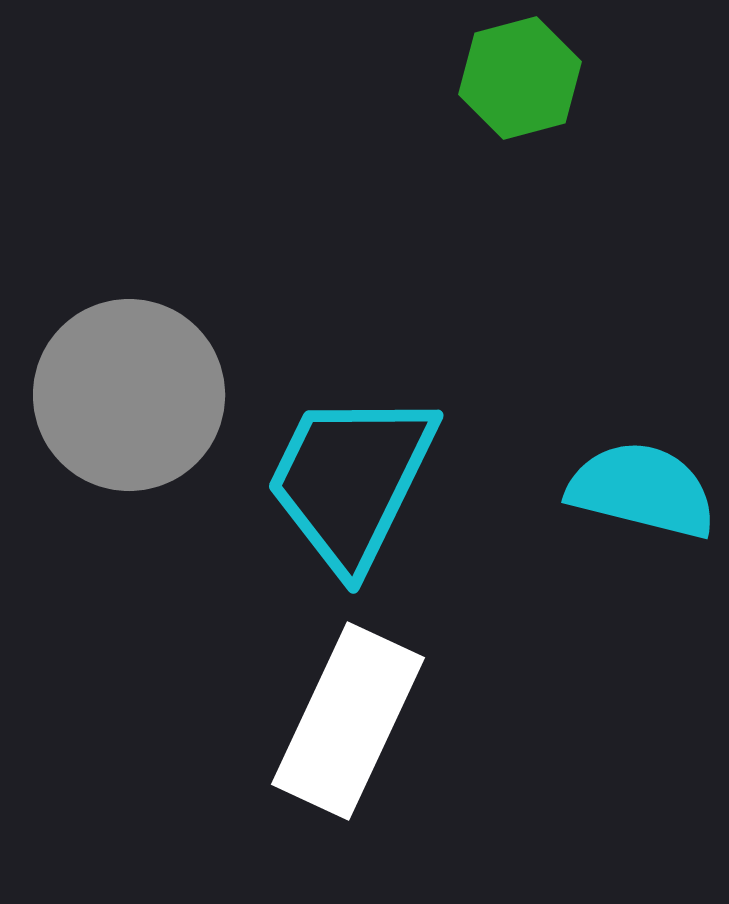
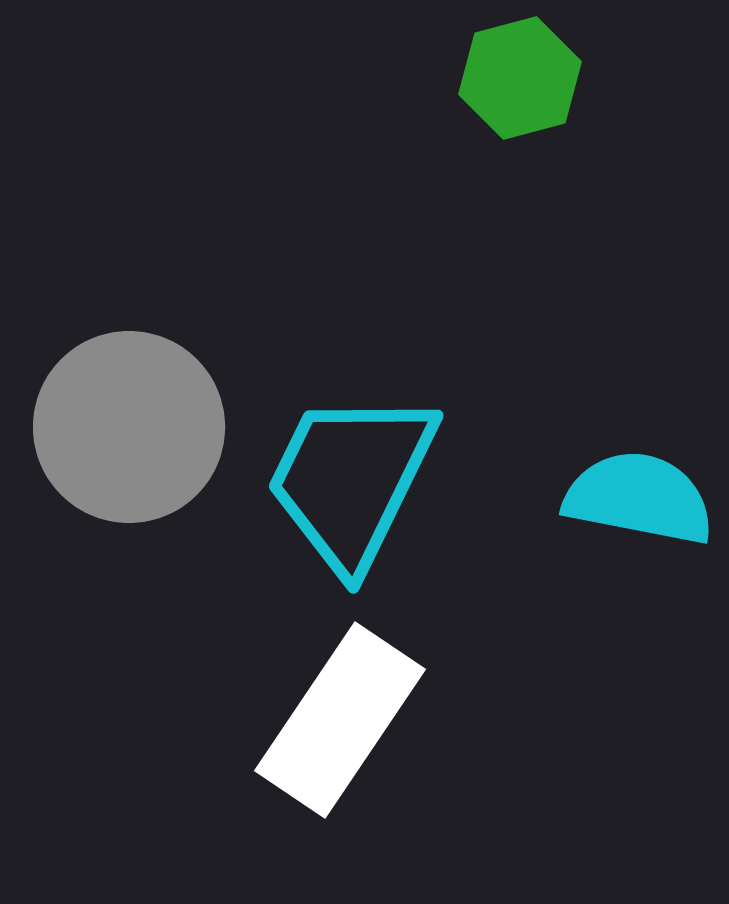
gray circle: moved 32 px down
cyan semicircle: moved 3 px left, 8 px down; rotated 3 degrees counterclockwise
white rectangle: moved 8 px left, 1 px up; rotated 9 degrees clockwise
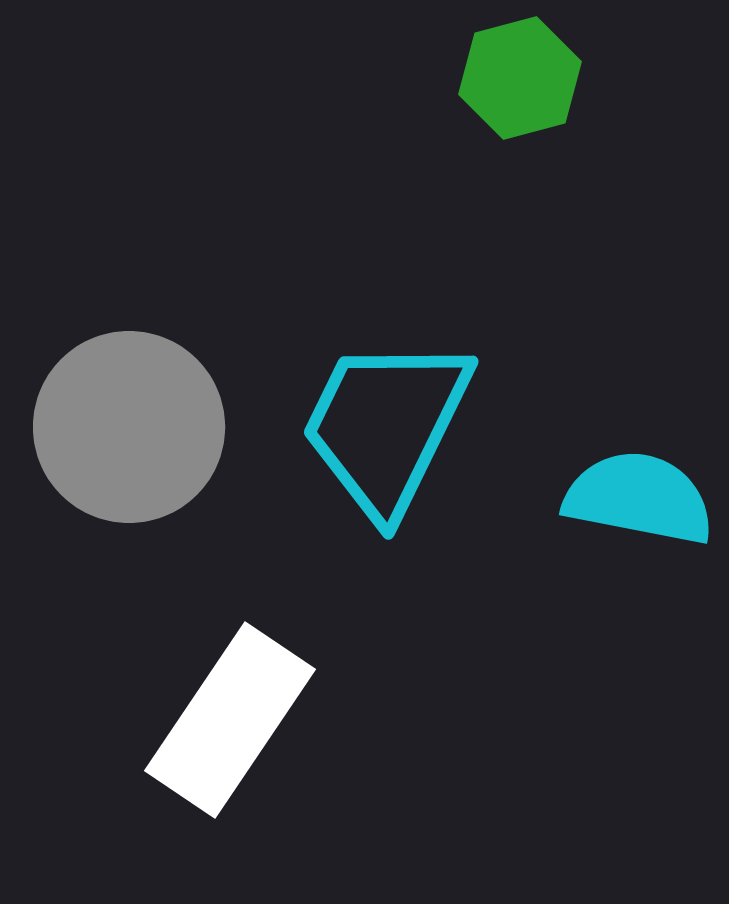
cyan trapezoid: moved 35 px right, 54 px up
white rectangle: moved 110 px left
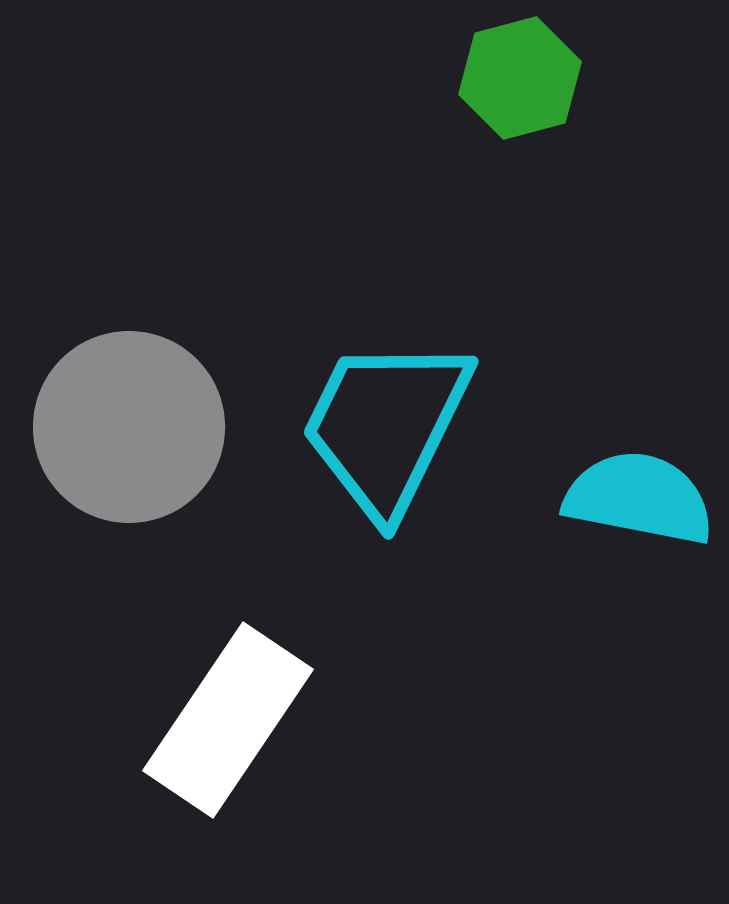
white rectangle: moved 2 px left
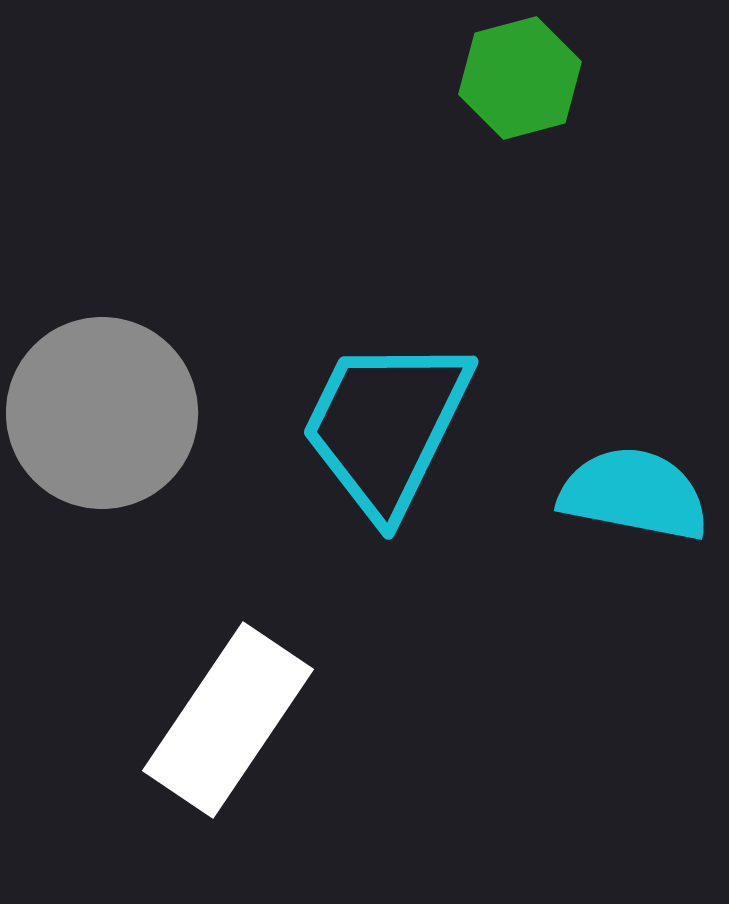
gray circle: moved 27 px left, 14 px up
cyan semicircle: moved 5 px left, 4 px up
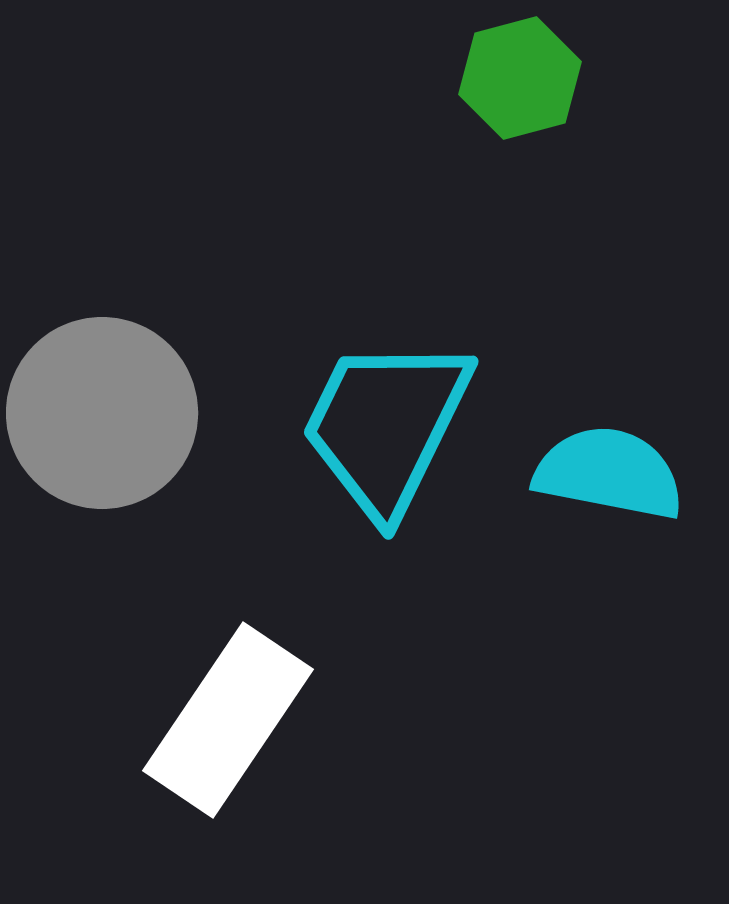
cyan semicircle: moved 25 px left, 21 px up
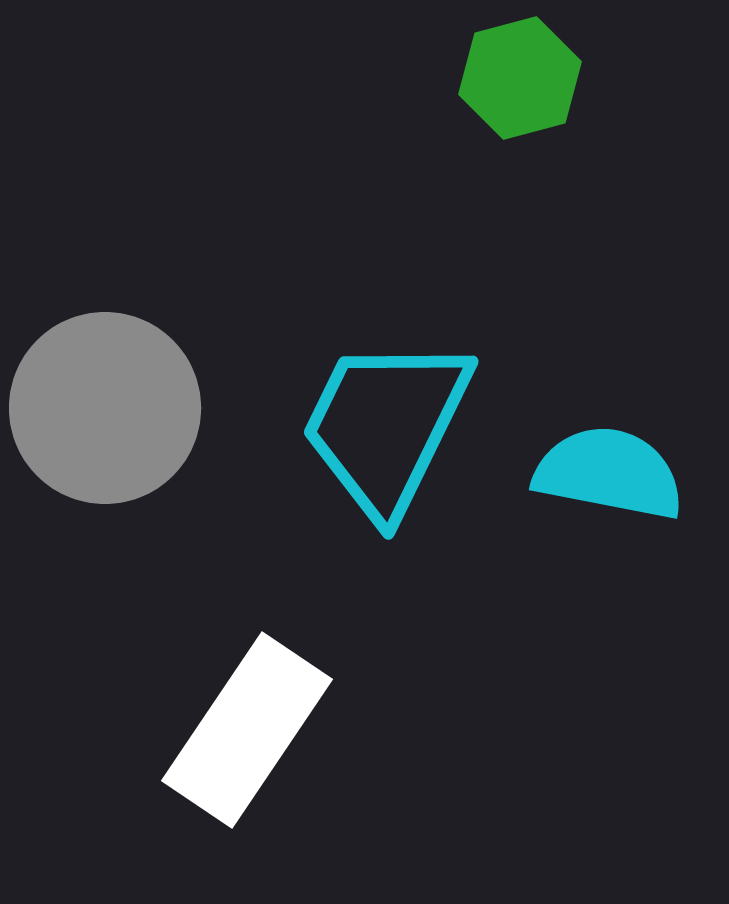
gray circle: moved 3 px right, 5 px up
white rectangle: moved 19 px right, 10 px down
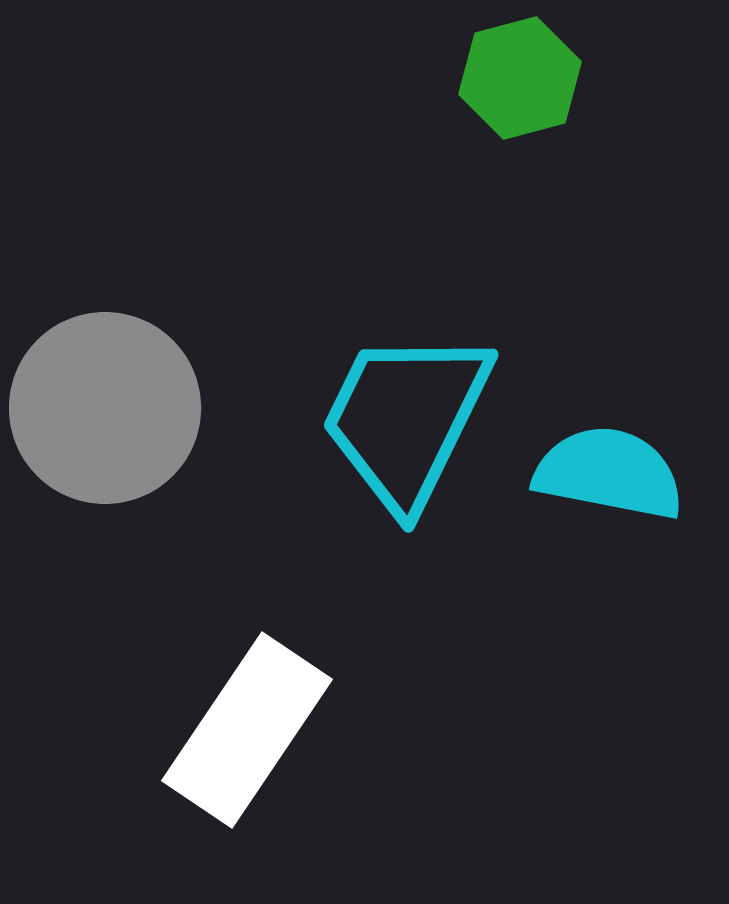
cyan trapezoid: moved 20 px right, 7 px up
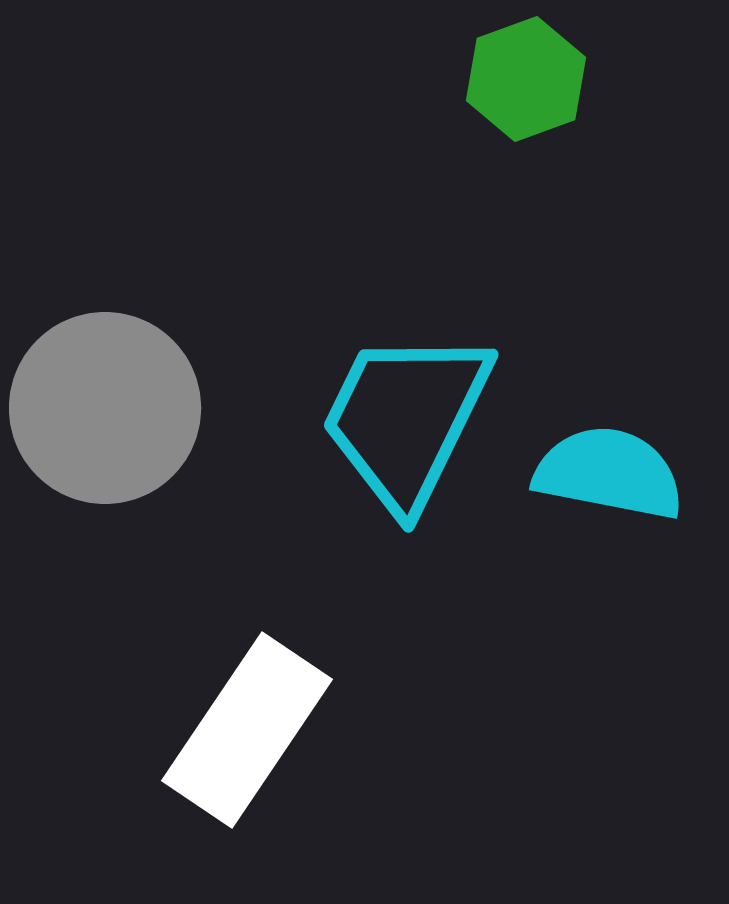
green hexagon: moved 6 px right, 1 px down; rotated 5 degrees counterclockwise
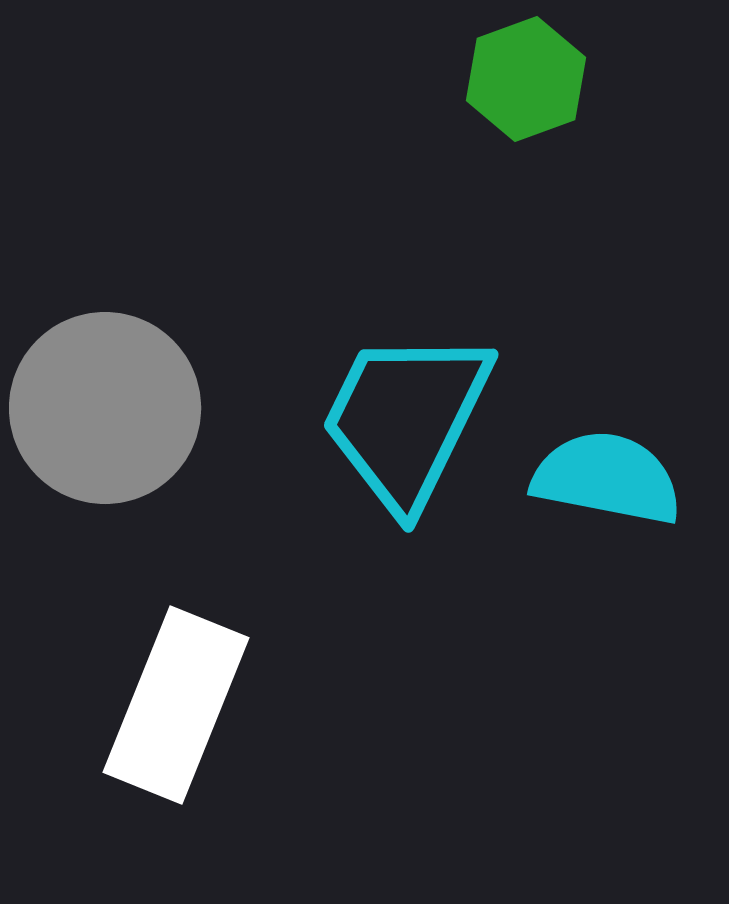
cyan semicircle: moved 2 px left, 5 px down
white rectangle: moved 71 px left, 25 px up; rotated 12 degrees counterclockwise
